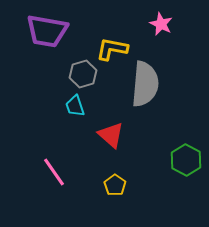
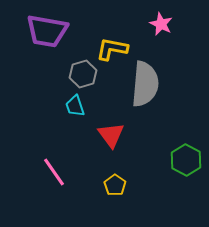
red triangle: rotated 12 degrees clockwise
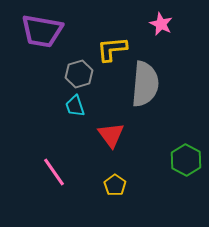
purple trapezoid: moved 5 px left
yellow L-shape: rotated 16 degrees counterclockwise
gray hexagon: moved 4 px left
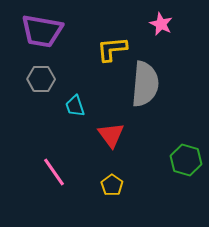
gray hexagon: moved 38 px left, 5 px down; rotated 16 degrees clockwise
green hexagon: rotated 12 degrees counterclockwise
yellow pentagon: moved 3 px left
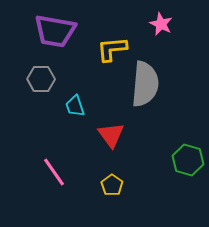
purple trapezoid: moved 13 px right
green hexagon: moved 2 px right
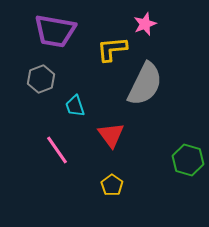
pink star: moved 16 px left; rotated 25 degrees clockwise
gray hexagon: rotated 20 degrees counterclockwise
gray semicircle: rotated 21 degrees clockwise
pink line: moved 3 px right, 22 px up
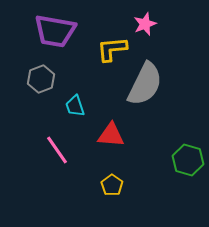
red triangle: rotated 48 degrees counterclockwise
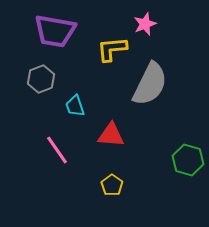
gray semicircle: moved 5 px right
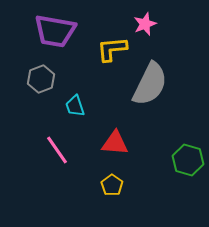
red triangle: moved 4 px right, 8 px down
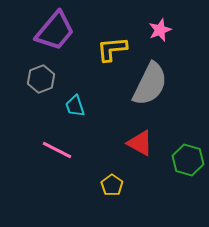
pink star: moved 15 px right, 6 px down
purple trapezoid: rotated 60 degrees counterclockwise
red triangle: moved 25 px right; rotated 24 degrees clockwise
pink line: rotated 28 degrees counterclockwise
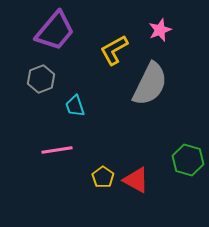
yellow L-shape: moved 2 px right, 1 px down; rotated 24 degrees counterclockwise
red triangle: moved 4 px left, 37 px down
pink line: rotated 36 degrees counterclockwise
yellow pentagon: moved 9 px left, 8 px up
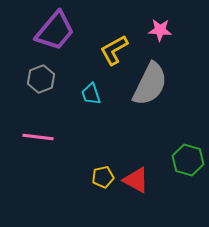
pink star: rotated 25 degrees clockwise
cyan trapezoid: moved 16 px right, 12 px up
pink line: moved 19 px left, 13 px up; rotated 16 degrees clockwise
yellow pentagon: rotated 25 degrees clockwise
